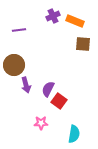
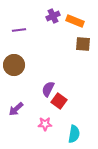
purple arrow: moved 10 px left, 24 px down; rotated 63 degrees clockwise
pink star: moved 4 px right, 1 px down
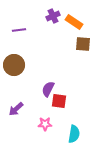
orange rectangle: moved 1 px left, 1 px down; rotated 12 degrees clockwise
red square: rotated 28 degrees counterclockwise
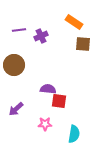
purple cross: moved 12 px left, 20 px down
purple semicircle: rotated 70 degrees clockwise
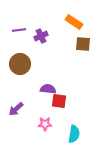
brown circle: moved 6 px right, 1 px up
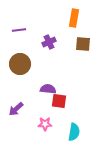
orange rectangle: moved 4 px up; rotated 66 degrees clockwise
purple cross: moved 8 px right, 6 px down
cyan semicircle: moved 2 px up
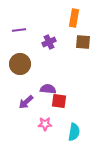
brown square: moved 2 px up
purple arrow: moved 10 px right, 7 px up
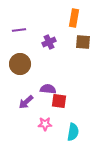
cyan semicircle: moved 1 px left
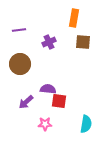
cyan semicircle: moved 13 px right, 8 px up
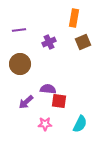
brown square: rotated 28 degrees counterclockwise
cyan semicircle: moved 6 px left; rotated 18 degrees clockwise
